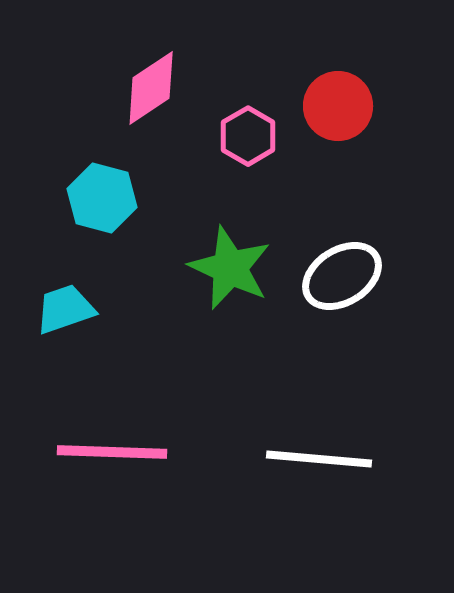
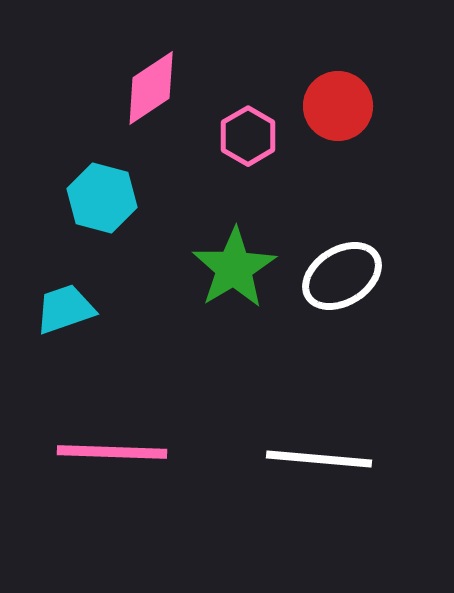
green star: moved 4 px right; rotated 16 degrees clockwise
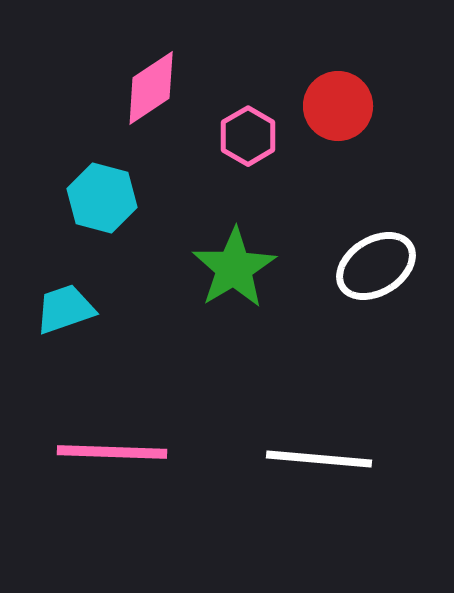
white ellipse: moved 34 px right, 10 px up
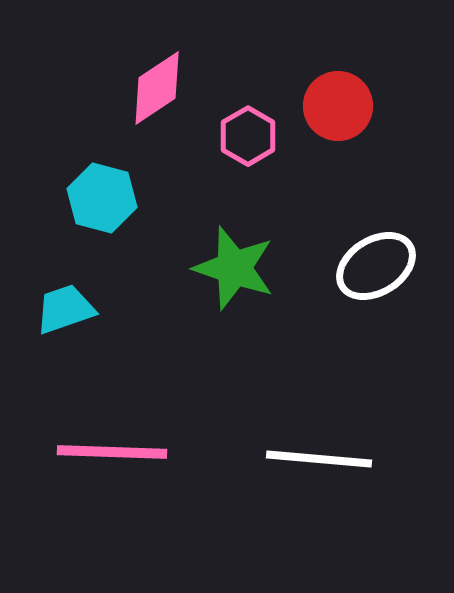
pink diamond: moved 6 px right
green star: rotated 22 degrees counterclockwise
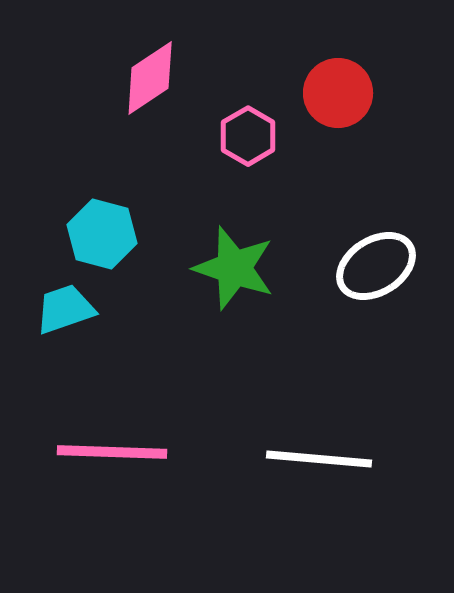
pink diamond: moved 7 px left, 10 px up
red circle: moved 13 px up
cyan hexagon: moved 36 px down
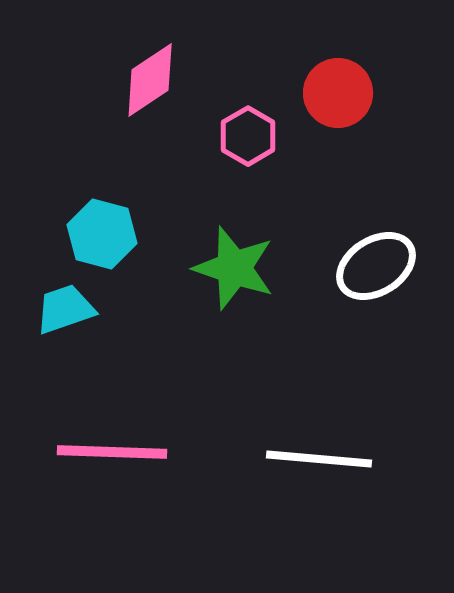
pink diamond: moved 2 px down
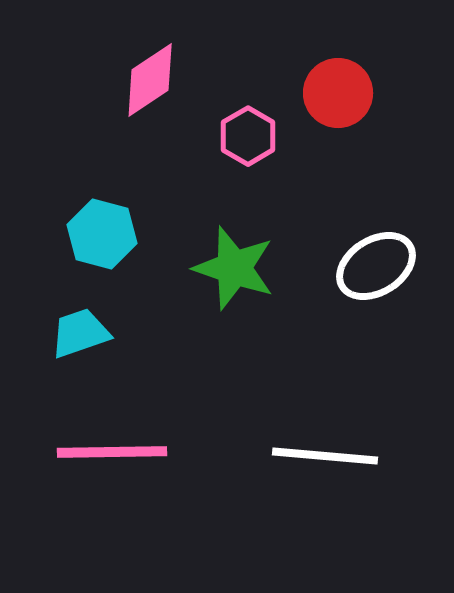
cyan trapezoid: moved 15 px right, 24 px down
pink line: rotated 3 degrees counterclockwise
white line: moved 6 px right, 3 px up
